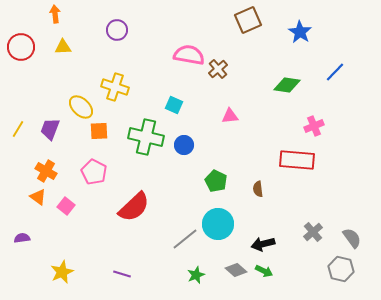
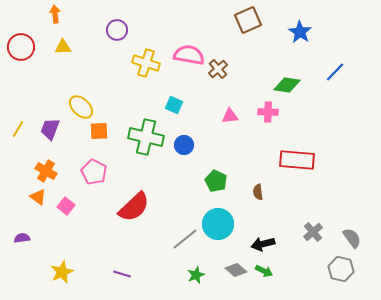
yellow cross: moved 31 px right, 24 px up
pink cross: moved 46 px left, 14 px up; rotated 24 degrees clockwise
brown semicircle: moved 3 px down
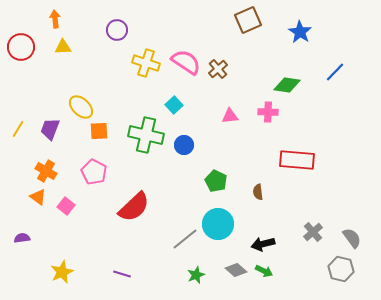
orange arrow: moved 5 px down
pink semicircle: moved 3 px left, 7 px down; rotated 24 degrees clockwise
cyan square: rotated 24 degrees clockwise
green cross: moved 2 px up
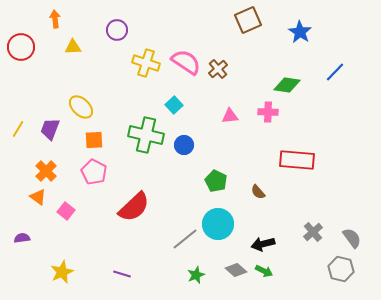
yellow triangle: moved 10 px right
orange square: moved 5 px left, 9 px down
orange cross: rotated 15 degrees clockwise
brown semicircle: rotated 35 degrees counterclockwise
pink square: moved 5 px down
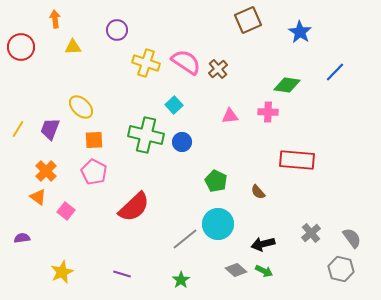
blue circle: moved 2 px left, 3 px up
gray cross: moved 2 px left, 1 px down
green star: moved 15 px left, 5 px down; rotated 12 degrees counterclockwise
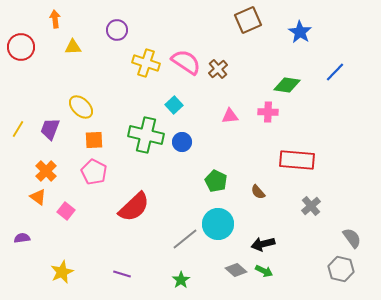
gray cross: moved 27 px up
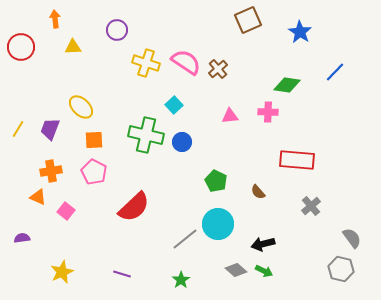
orange cross: moved 5 px right; rotated 35 degrees clockwise
orange triangle: rotated 12 degrees counterclockwise
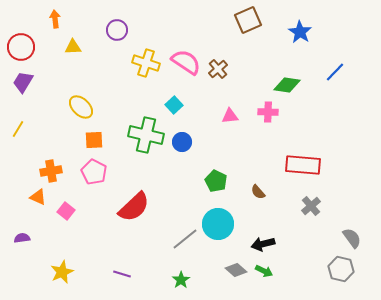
purple trapezoid: moved 27 px left, 47 px up; rotated 10 degrees clockwise
red rectangle: moved 6 px right, 5 px down
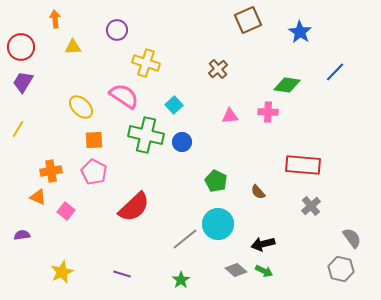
pink semicircle: moved 62 px left, 34 px down
purple semicircle: moved 3 px up
